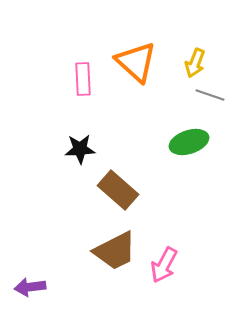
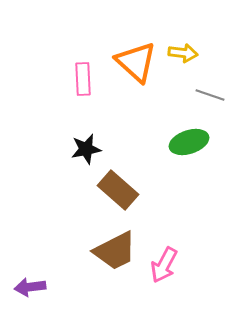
yellow arrow: moved 12 px left, 10 px up; rotated 104 degrees counterclockwise
black star: moved 6 px right; rotated 8 degrees counterclockwise
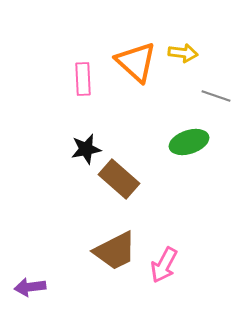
gray line: moved 6 px right, 1 px down
brown rectangle: moved 1 px right, 11 px up
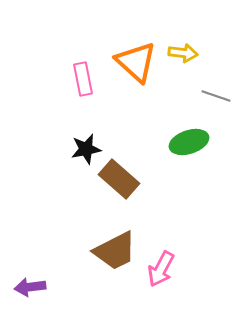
pink rectangle: rotated 8 degrees counterclockwise
pink arrow: moved 3 px left, 4 px down
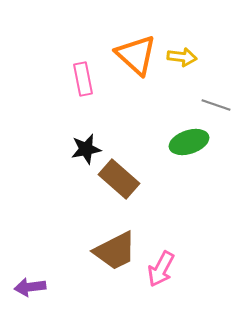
yellow arrow: moved 1 px left, 4 px down
orange triangle: moved 7 px up
gray line: moved 9 px down
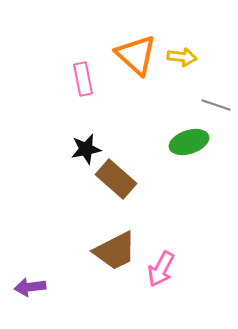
brown rectangle: moved 3 px left
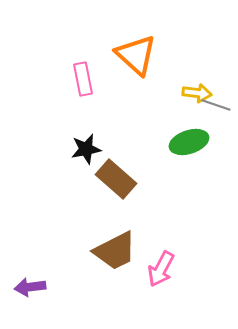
yellow arrow: moved 15 px right, 36 px down
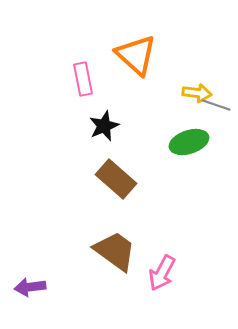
black star: moved 18 px right, 23 px up; rotated 12 degrees counterclockwise
brown trapezoid: rotated 117 degrees counterclockwise
pink arrow: moved 1 px right, 4 px down
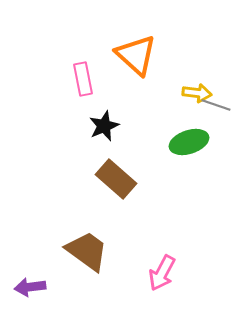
brown trapezoid: moved 28 px left
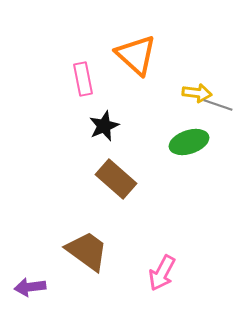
gray line: moved 2 px right
